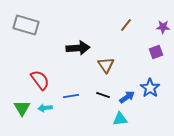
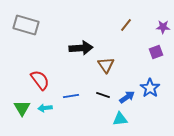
black arrow: moved 3 px right
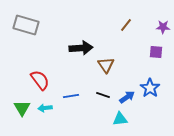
purple square: rotated 24 degrees clockwise
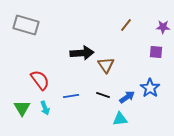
black arrow: moved 1 px right, 5 px down
cyan arrow: rotated 104 degrees counterclockwise
